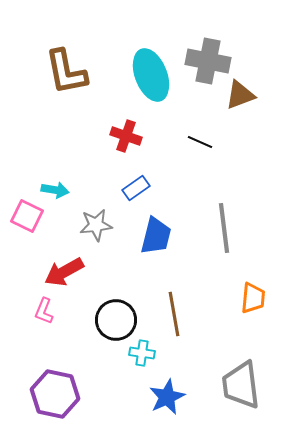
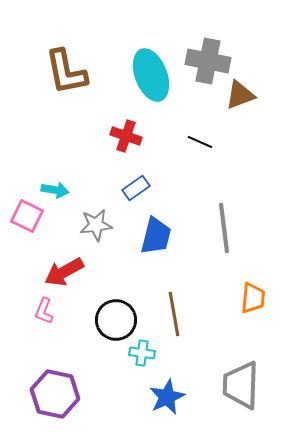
gray trapezoid: rotated 9 degrees clockwise
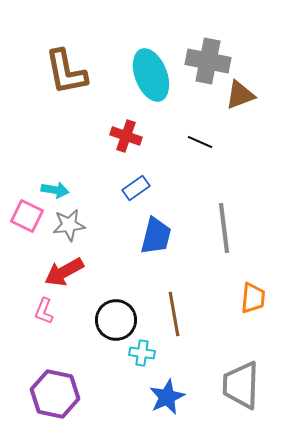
gray star: moved 27 px left
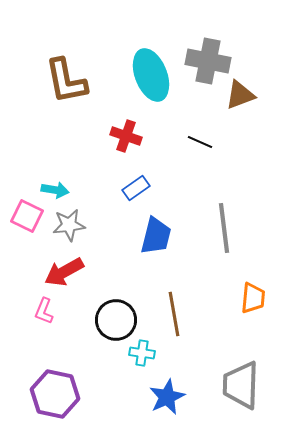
brown L-shape: moved 9 px down
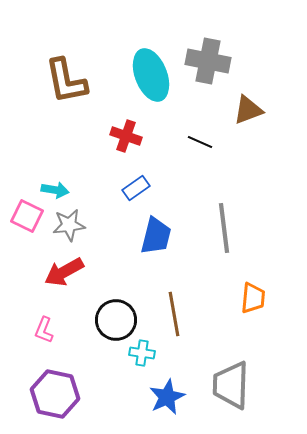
brown triangle: moved 8 px right, 15 px down
pink L-shape: moved 19 px down
gray trapezoid: moved 10 px left
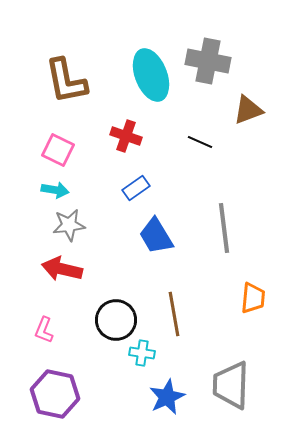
pink square: moved 31 px right, 66 px up
blue trapezoid: rotated 135 degrees clockwise
red arrow: moved 2 px left, 3 px up; rotated 42 degrees clockwise
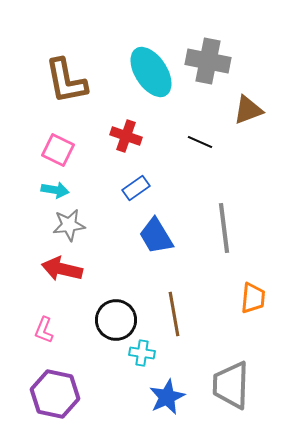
cyan ellipse: moved 3 px up; rotated 12 degrees counterclockwise
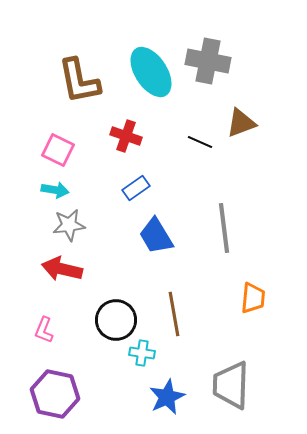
brown L-shape: moved 13 px right
brown triangle: moved 7 px left, 13 px down
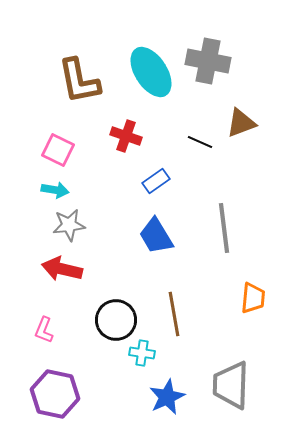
blue rectangle: moved 20 px right, 7 px up
